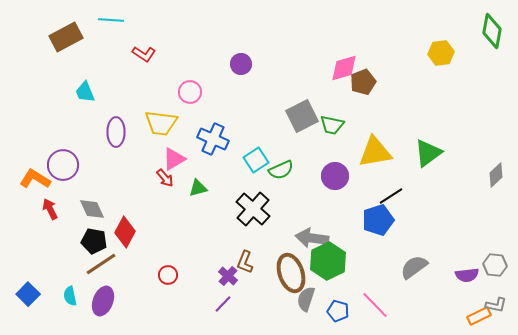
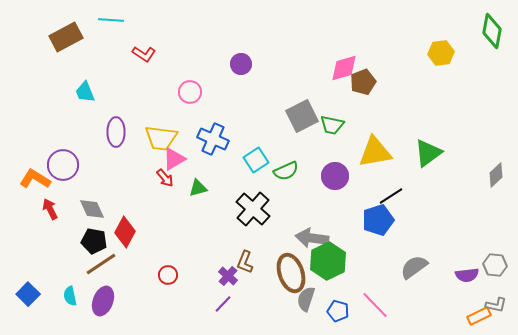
yellow trapezoid at (161, 123): moved 15 px down
green semicircle at (281, 170): moved 5 px right, 1 px down
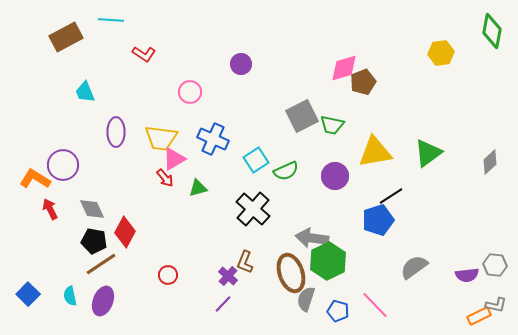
gray diamond at (496, 175): moved 6 px left, 13 px up
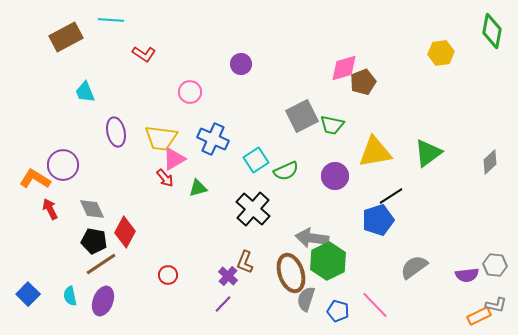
purple ellipse at (116, 132): rotated 12 degrees counterclockwise
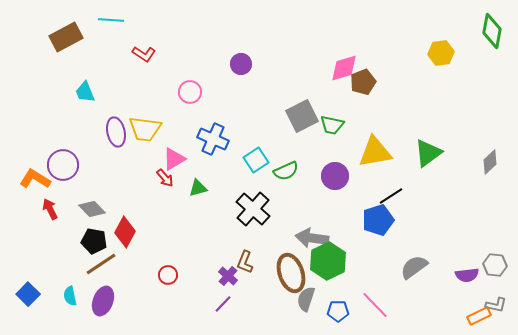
yellow trapezoid at (161, 138): moved 16 px left, 9 px up
gray diamond at (92, 209): rotated 20 degrees counterclockwise
blue pentagon at (338, 311): rotated 15 degrees counterclockwise
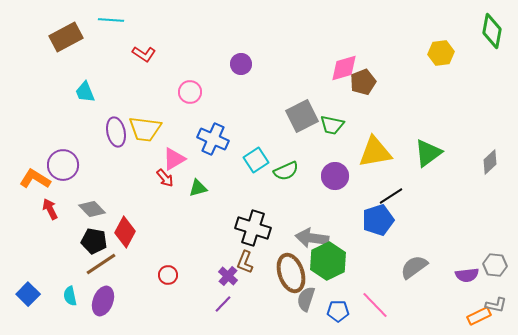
black cross at (253, 209): moved 19 px down; rotated 24 degrees counterclockwise
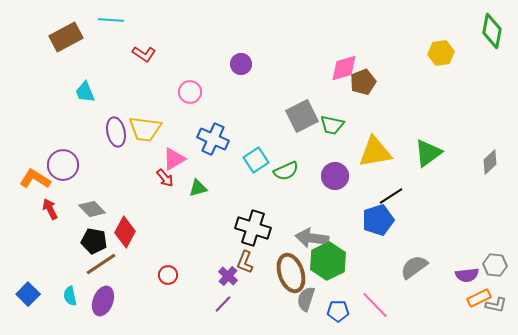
orange rectangle at (479, 316): moved 18 px up
